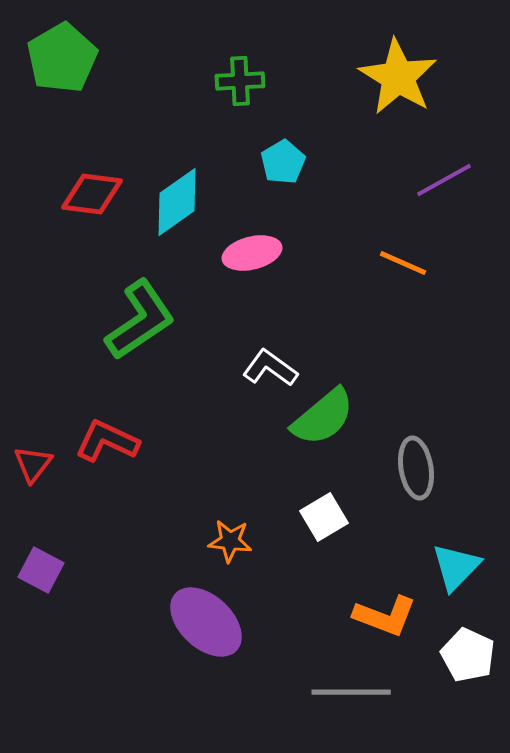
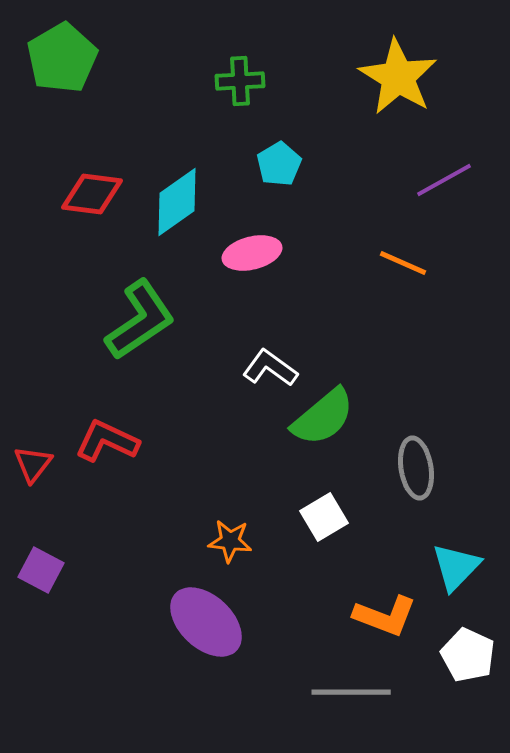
cyan pentagon: moved 4 px left, 2 px down
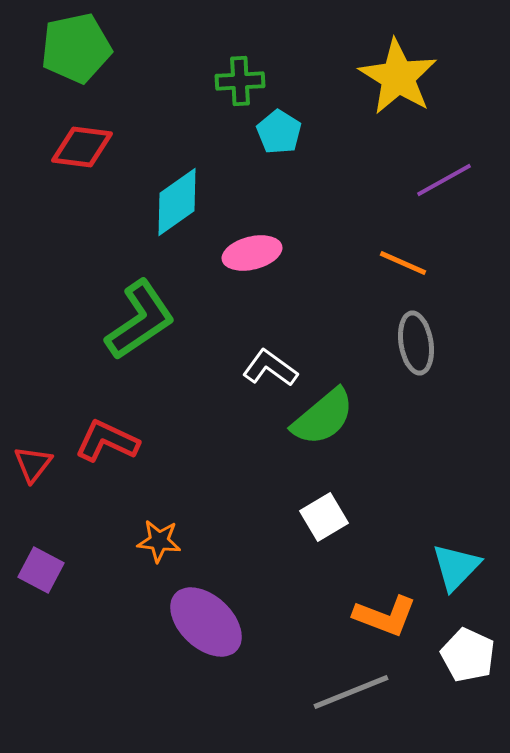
green pentagon: moved 14 px right, 10 px up; rotated 18 degrees clockwise
cyan pentagon: moved 32 px up; rotated 9 degrees counterclockwise
red diamond: moved 10 px left, 47 px up
gray ellipse: moved 125 px up
orange star: moved 71 px left
gray line: rotated 22 degrees counterclockwise
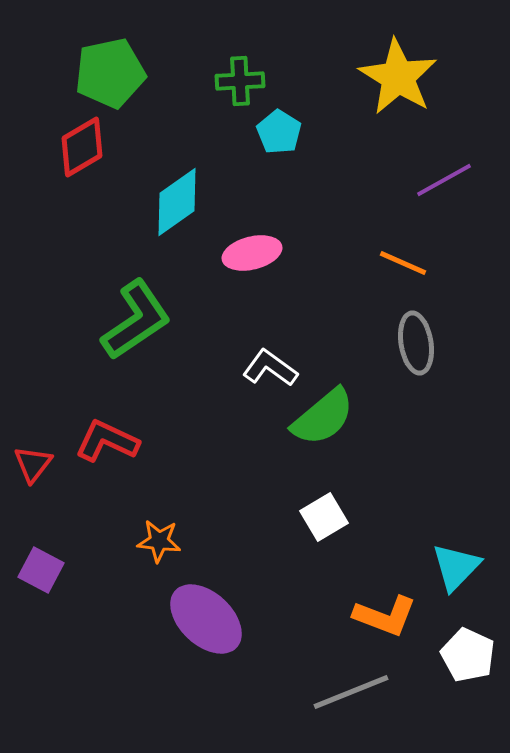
green pentagon: moved 34 px right, 25 px down
red diamond: rotated 38 degrees counterclockwise
green L-shape: moved 4 px left
purple ellipse: moved 3 px up
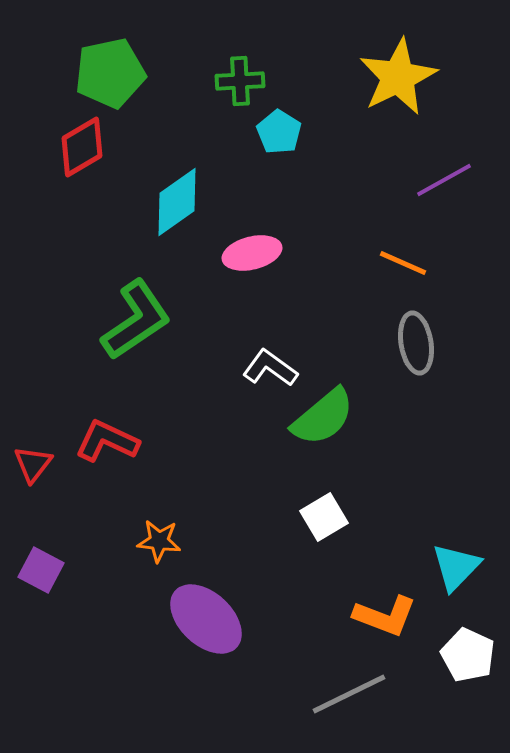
yellow star: rotated 14 degrees clockwise
gray line: moved 2 px left, 2 px down; rotated 4 degrees counterclockwise
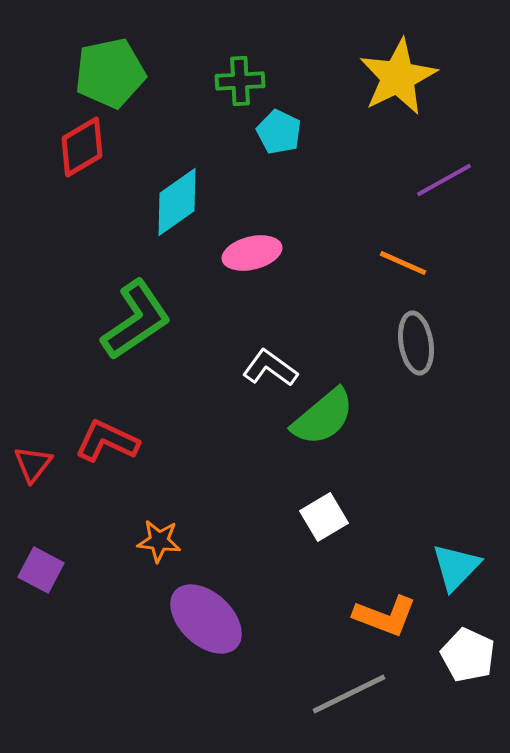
cyan pentagon: rotated 6 degrees counterclockwise
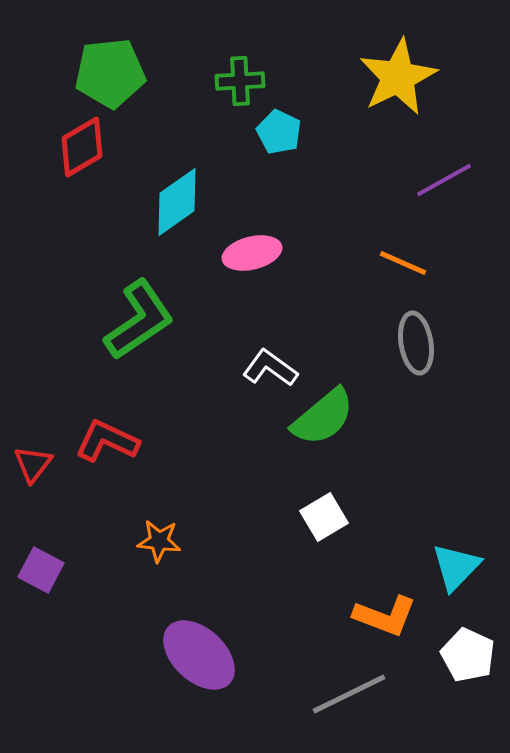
green pentagon: rotated 6 degrees clockwise
green L-shape: moved 3 px right
purple ellipse: moved 7 px left, 36 px down
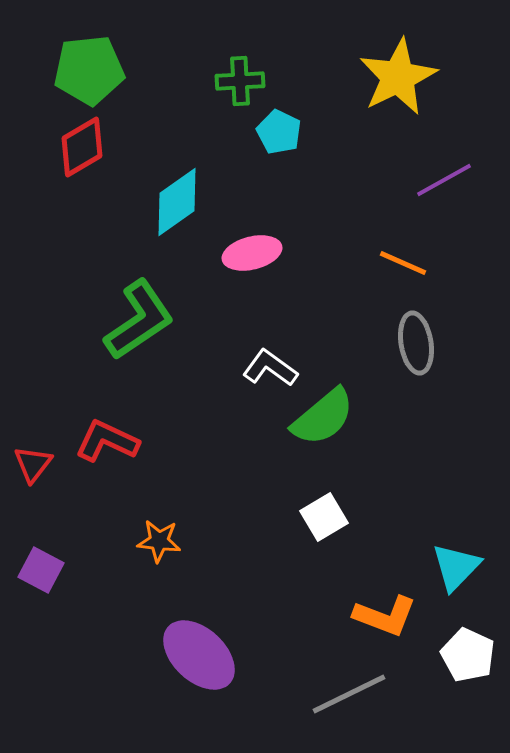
green pentagon: moved 21 px left, 3 px up
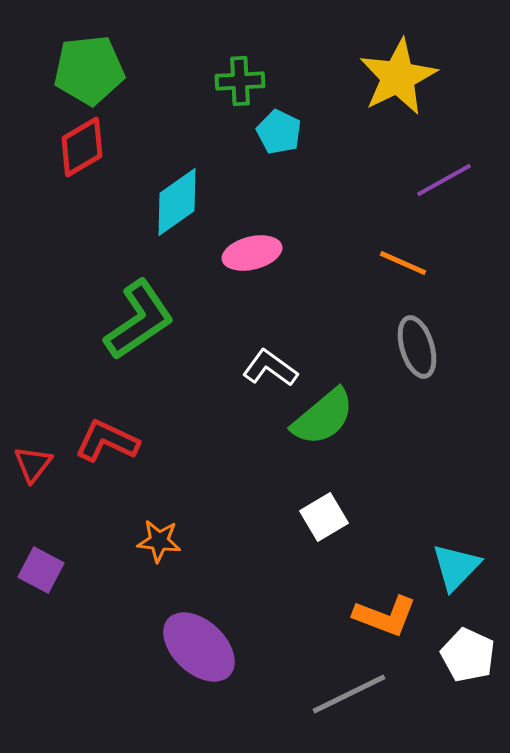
gray ellipse: moved 1 px right, 4 px down; rotated 8 degrees counterclockwise
purple ellipse: moved 8 px up
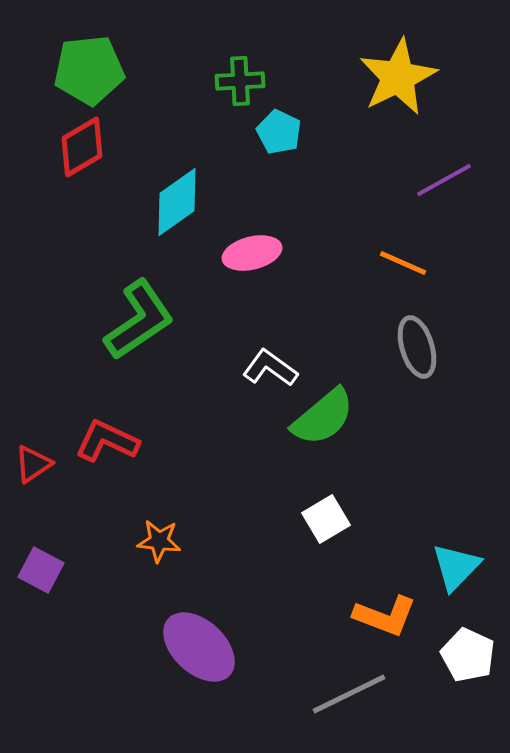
red triangle: rotated 18 degrees clockwise
white square: moved 2 px right, 2 px down
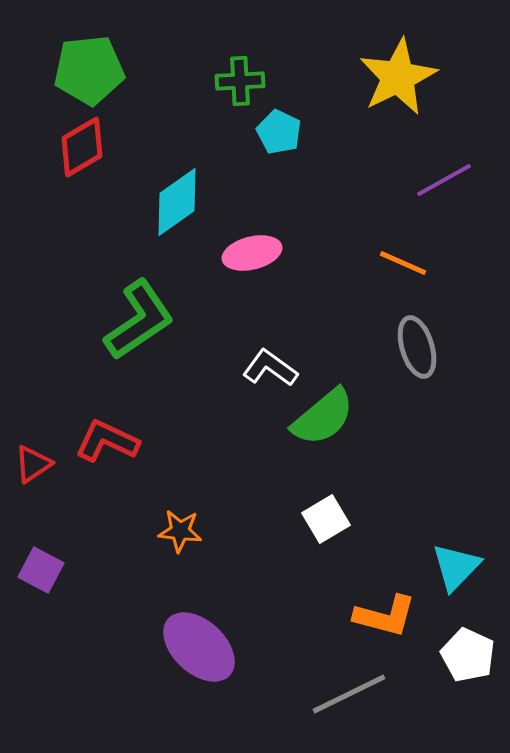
orange star: moved 21 px right, 10 px up
orange L-shape: rotated 6 degrees counterclockwise
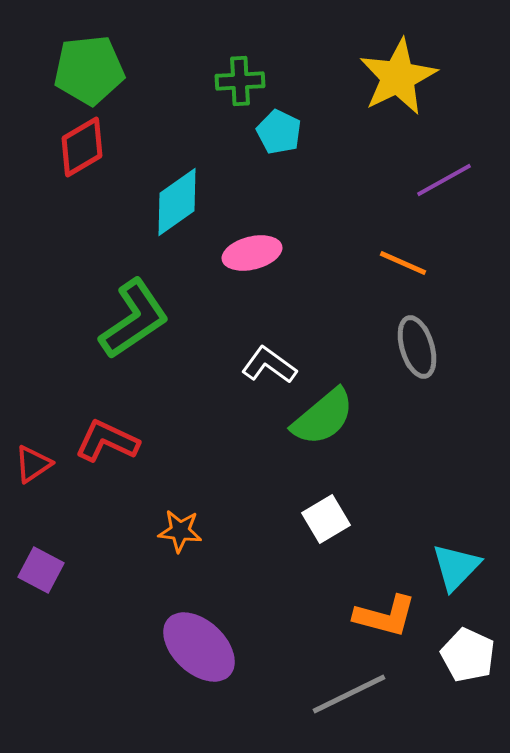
green L-shape: moved 5 px left, 1 px up
white L-shape: moved 1 px left, 3 px up
